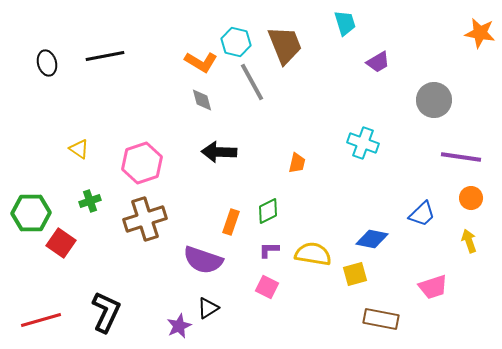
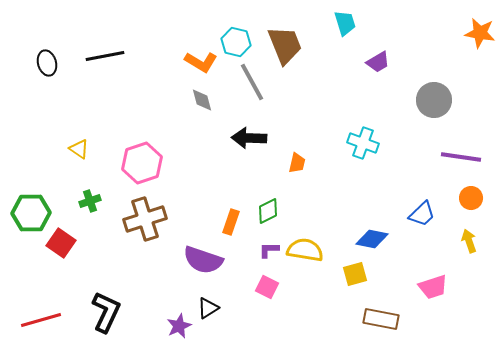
black arrow: moved 30 px right, 14 px up
yellow semicircle: moved 8 px left, 4 px up
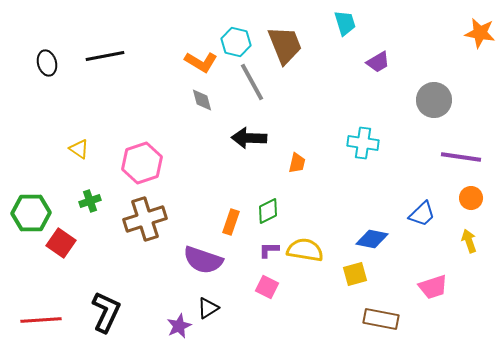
cyan cross: rotated 12 degrees counterclockwise
red line: rotated 12 degrees clockwise
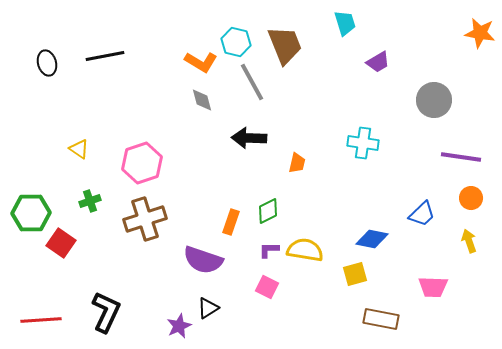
pink trapezoid: rotated 20 degrees clockwise
